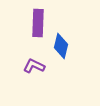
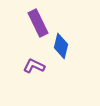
purple rectangle: rotated 28 degrees counterclockwise
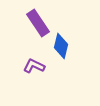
purple rectangle: rotated 8 degrees counterclockwise
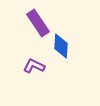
blue diamond: rotated 10 degrees counterclockwise
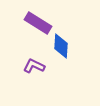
purple rectangle: rotated 24 degrees counterclockwise
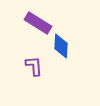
purple L-shape: rotated 60 degrees clockwise
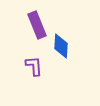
purple rectangle: moved 1 px left, 2 px down; rotated 36 degrees clockwise
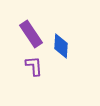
purple rectangle: moved 6 px left, 9 px down; rotated 12 degrees counterclockwise
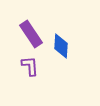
purple L-shape: moved 4 px left
